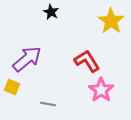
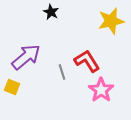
yellow star: rotated 24 degrees clockwise
purple arrow: moved 1 px left, 2 px up
gray line: moved 14 px right, 32 px up; rotated 63 degrees clockwise
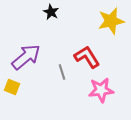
red L-shape: moved 4 px up
pink star: rotated 30 degrees clockwise
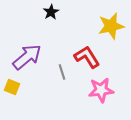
black star: rotated 14 degrees clockwise
yellow star: moved 5 px down
purple arrow: moved 1 px right
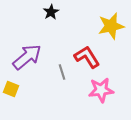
yellow square: moved 1 px left, 2 px down
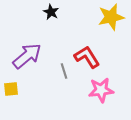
black star: rotated 14 degrees counterclockwise
yellow star: moved 9 px up
purple arrow: moved 1 px up
gray line: moved 2 px right, 1 px up
yellow square: rotated 28 degrees counterclockwise
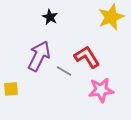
black star: moved 1 px left, 5 px down
yellow star: rotated 8 degrees counterclockwise
purple arrow: moved 12 px right; rotated 24 degrees counterclockwise
gray line: rotated 42 degrees counterclockwise
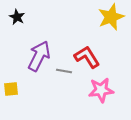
black star: moved 33 px left
gray line: rotated 21 degrees counterclockwise
